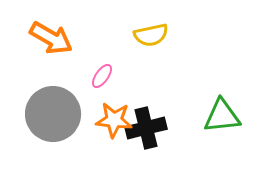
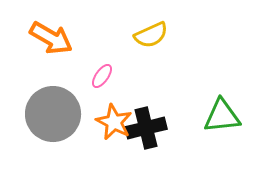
yellow semicircle: rotated 12 degrees counterclockwise
orange star: moved 2 px down; rotated 21 degrees clockwise
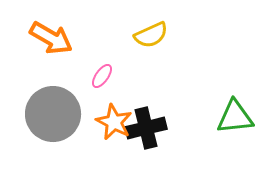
green triangle: moved 13 px right, 1 px down
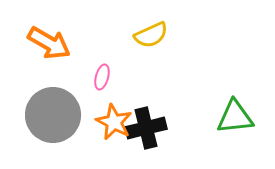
orange arrow: moved 2 px left, 5 px down
pink ellipse: moved 1 px down; rotated 20 degrees counterclockwise
gray circle: moved 1 px down
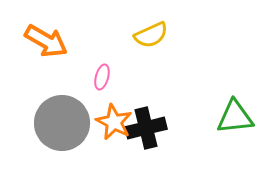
orange arrow: moved 3 px left, 2 px up
gray circle: moved 9 px right, 8 px down
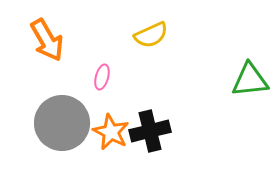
orange arrow: moved 1 px right, 1 px up; rotated 30 degrees clockwise
green triangle: moved 15 px right, 37 px up
orange star: moved 3 px left, 10 px down
black cross: moved 4 px right, 3 px down
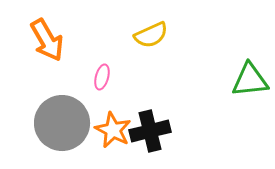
orange star: moved 2 px right, 2 px up
